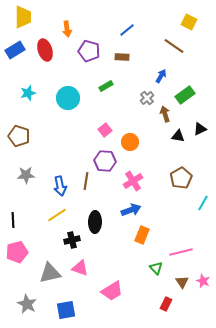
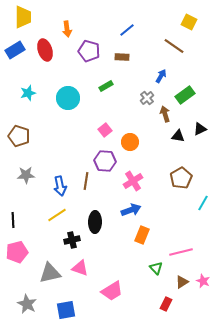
brown triangle at (182, 282): rotated 32 degrees clockwise
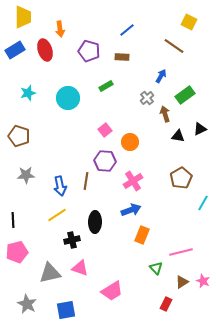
orange arrow at (67, 29): moved 7 px left
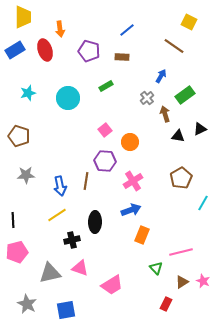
pink trapezoid at (112, 291): moved 6 px up
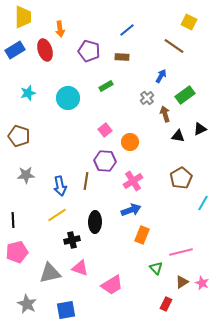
pink star at (203, 281): moved 1 px left, 2 px down
